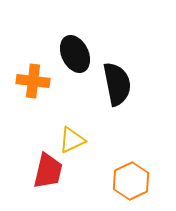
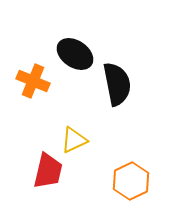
black ellipse: rotated 30 degrees counterclockwise
orange cross: rotated 16 degrees clockwise
yellow triangle: moved 2 px right
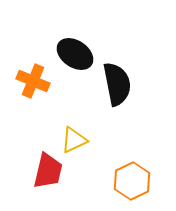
orange hexagon: moved 1 px right
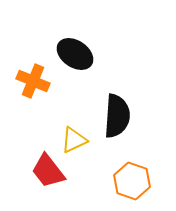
black semicircle: moved 32 px down; rotated 15 degrees clockwise
red trapezoid: rotated 129 degrees clockwise
orange hexagon: rotated 15 degrees counterclockwise
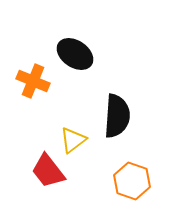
yellow triangle: moved 1 px left; rotated 12 degrees counterclockwise
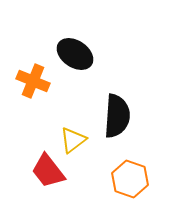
orange hexagon: moved 2 px left, 2 px up
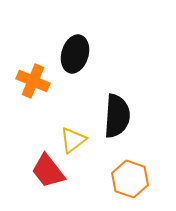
black ellipse: rotated 72 degrees clockwise
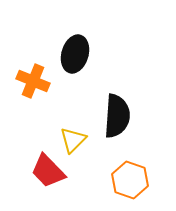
yellow triangle: rotated 8 degrees counterclockwise
red trapezoid: rotated 6 degrees counterclockwise
orange hexagon: moved 1 px down
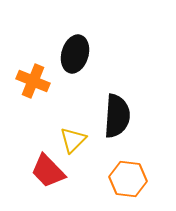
orange hexagon: moved 2 px left, 1 px up; rotated 12 degrees counterclockwise
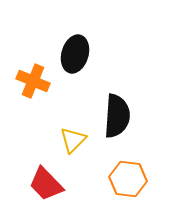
red trapezoid: moved 2 px left, 13 px down
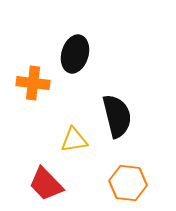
orange cross: moved 2 px down; rotated 16 degrees counterclockwise
black semicircle: rotated 18 degrees counterclockwise
yellow triangle: moved 1 px right; rotated 36 degrees clockwise
orange hexagon: moved 4 px down
